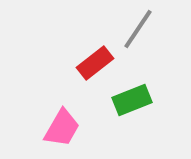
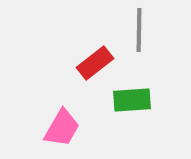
gray line: moved 1 px right, 1 px down; rotated 33 degrees counterclockwise
green rectangle: rotated 18 degrees clockwise
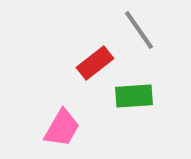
gray line: rotated 36 degrees counterclockwise
green rectangle: moved 2 px right, 4 px up
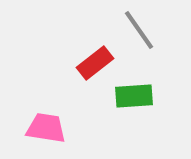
pink trapezoid: moved 16 px left; rotated 111 degrees counterclockwise
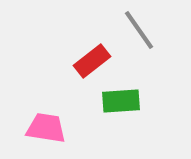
red rectangle: moved 3 px left, 2 px up
green rectangle: moved 13 px left, 5 px down
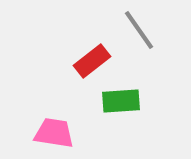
pink trapezoid: moved 8 px right, 5 px down
